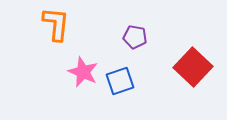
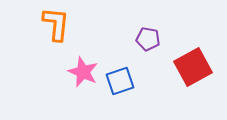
purple pentagon: moved 13 px right, 2 px down
red square: rotated 18 degrees clockwise
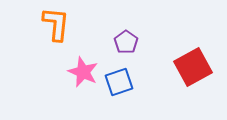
purple pentagon: moved 22 px left, 3 px down; rotated 25 degrees clockwise
blue square: moved 1 px left, 1 px down
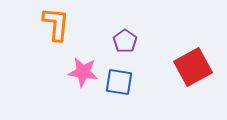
purple pentagon: moved 1 px left, 1 px up
pink star: rotated 16 degrees counterclockwise
blue square: rotated 28 degrees clockwise
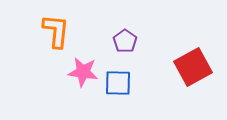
orange L-shape: moved 7 px down
blue square: moved 1 px left, 1 px down; rotated 8 degrees counterclockwise
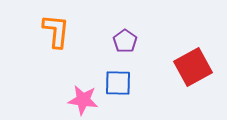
pink star: moved 28 px down
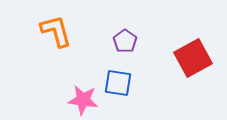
orange L-shape: rotated 21 degrees counterclockwise
red square: moved 9 px up
blue square: rotated 8 degrees clockwise
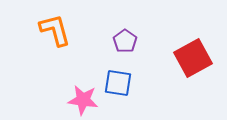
orange L-shape: moved 1 px left, 1 px up
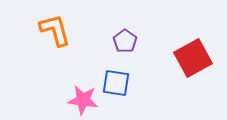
blue square: moved 2 px left
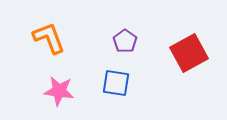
orange L-shape: moved 6 px left, 8 px down; rotated 6 degrees counterclockwise
red square: moved 4 px left, 5 px up
pink star: moved 24 px left, 9 px up
